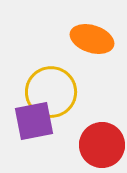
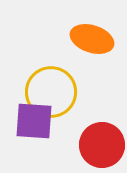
purple square: rotated 15 degrees clockwise
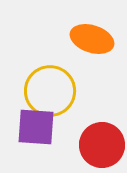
yellow circle: moved 1 px left, 1 px up
purple square: moved 2 px right, 6 px down
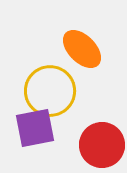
orange ellipse: moved 10 px left, 10 px down; rotated 27 degrees clockwise
purple square: moved 1 px left, 1 px down; rotated 15 degrees counterclockwise
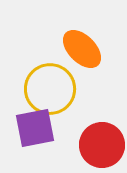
yellow circle: moved 2 px up
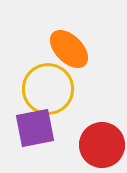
orange ellipse: moved 13 px left
yellow circle: moved 2 px left
